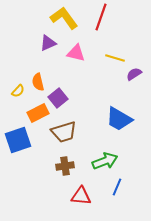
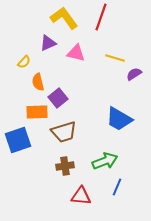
yellow semicircle: moved 6 px right, 29 px up
orange rectangle: moved 1 px left, 1 px up; rotated 25 degrees clockwise
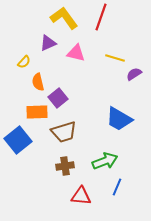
blue square: rotated 20 degrees counterclockwise
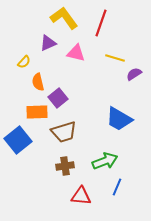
red line: moved 6 px down
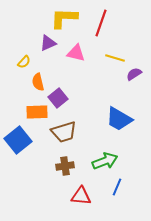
yellow L-shape: rotated 52 degrees counterclockwise
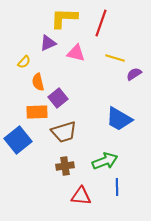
blue line: rotated 24 degrees counterclockwise
